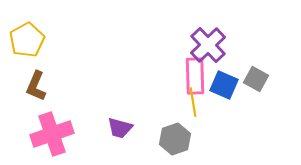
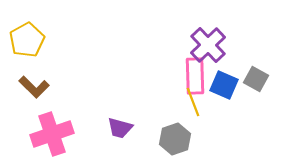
brown L-shape: moved 2 px left, 1 px down; rotated 68 degrees counterclockwise
yellow line: rotated 12 degrees counterclockwise
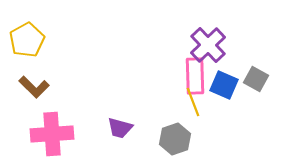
pink cross: rotated 15 degrees clockwise
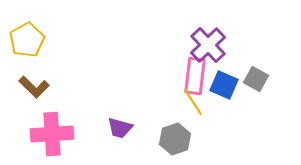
pink rectangle: rotated 9 degrees clockwise
yellow line: rotated 12 degrees counterclockwise
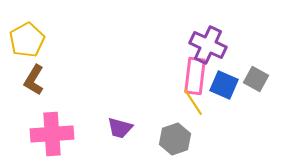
purple cross: rotated 21 degrees counterclockwise
brown L-shape: moved 7 px up; rotated 76 degrees clockwise
